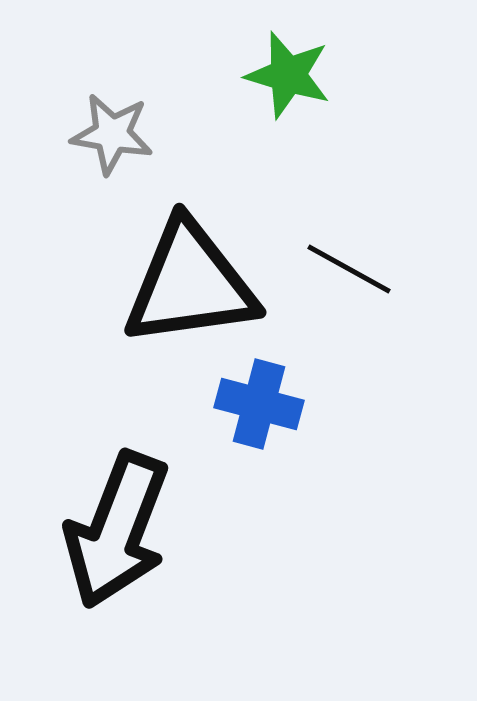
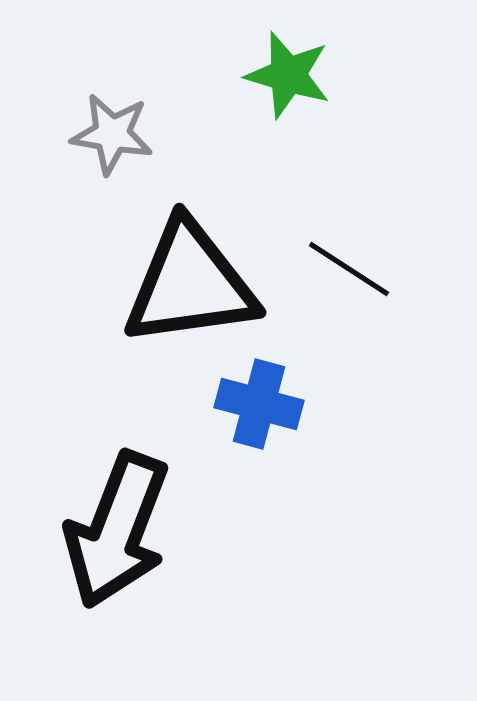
black line: rotated 4 degrees clockwise
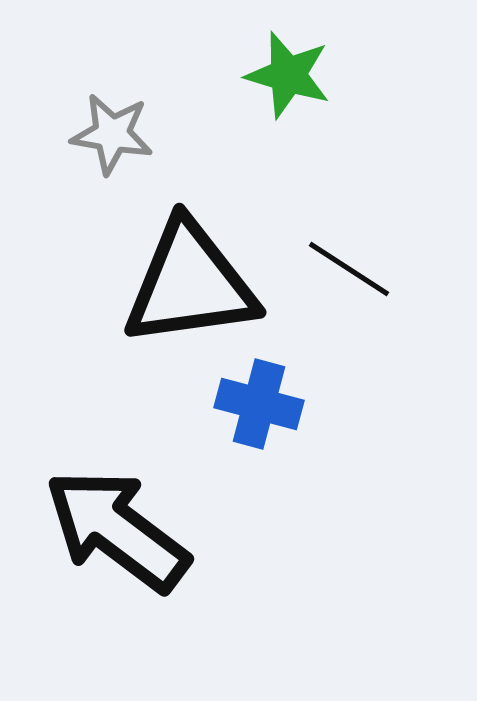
black arrow: rotated 106 degrees clockwise
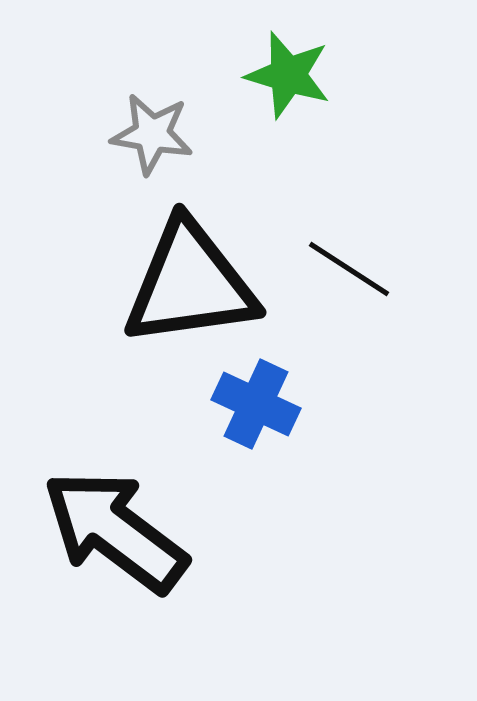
gray star: moved 40 px right
blue cross: moved 3 px left; rotated 10 degrees clockwise
black arrow: moved 2 px left, 1 px down
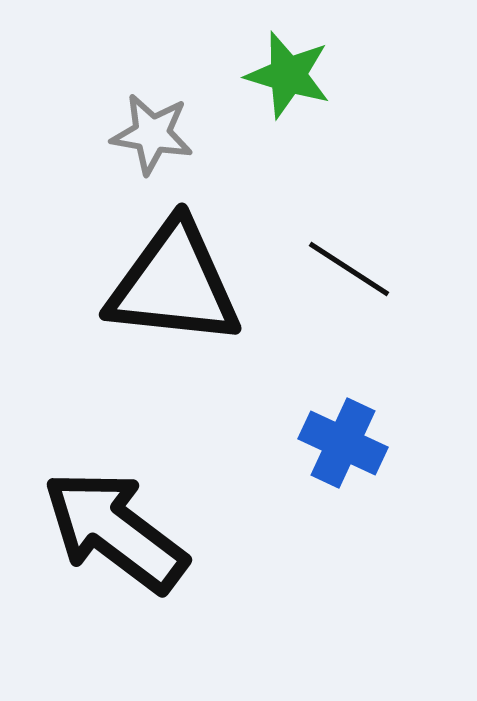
black triangle: moved 16 px left; rotated 14 degrees clockwise
blue cross: moved 87 px right, 39 px down
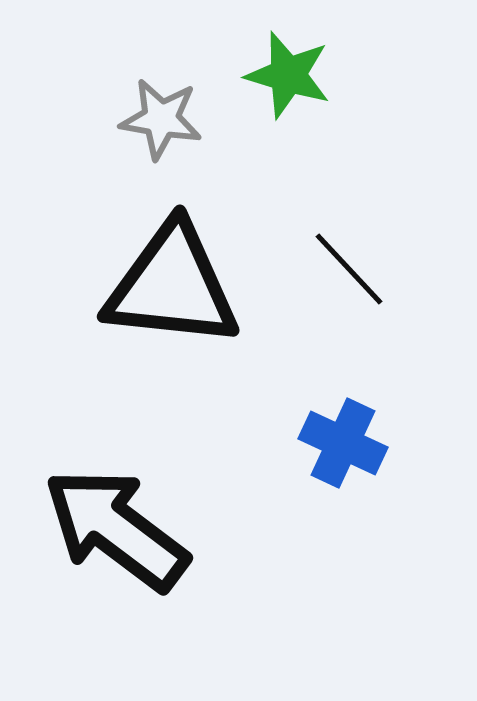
gray star: moved 9 px right, 15 px up
black line: rotated 14 degrees clockwise
black triangle: moved 2 px left, 2 px down
black arrow: moved 1 px right, 2 px up
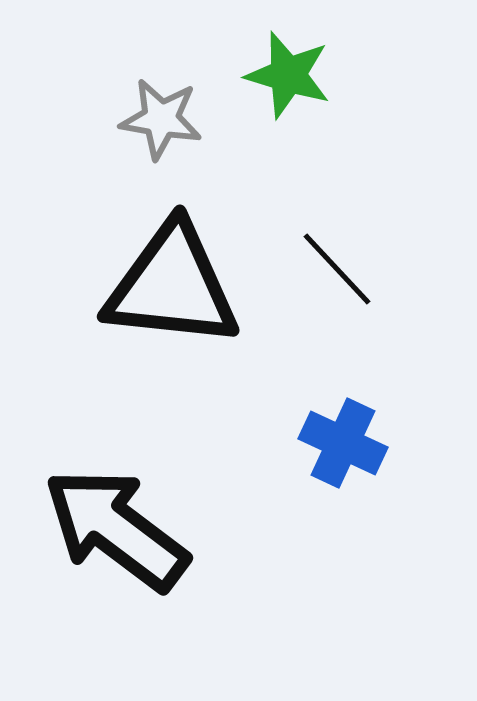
black line: moved 12 px left
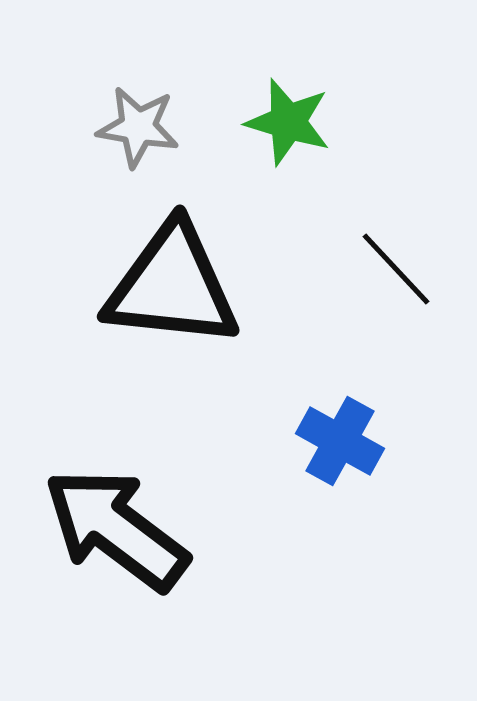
green star: moved 47 px down
gray star: moved 23 px left, 8 px down
black line: moved 59 px right
blue cross: moved 3 px left, 2 px up; rotated 4 degrees clockwise
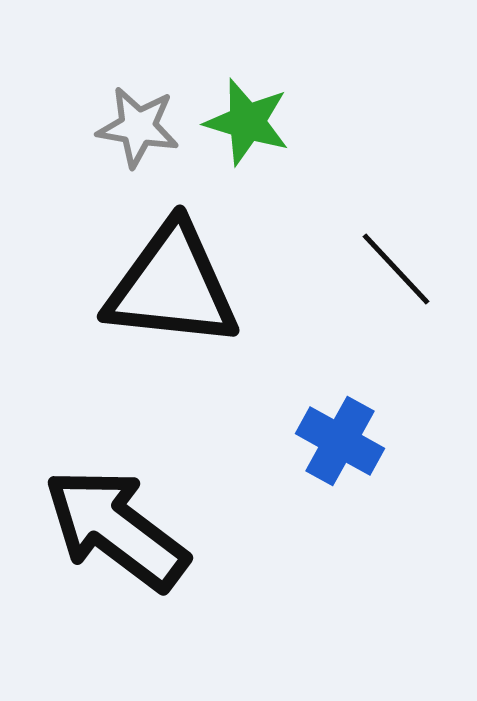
green star: moved 41 px left
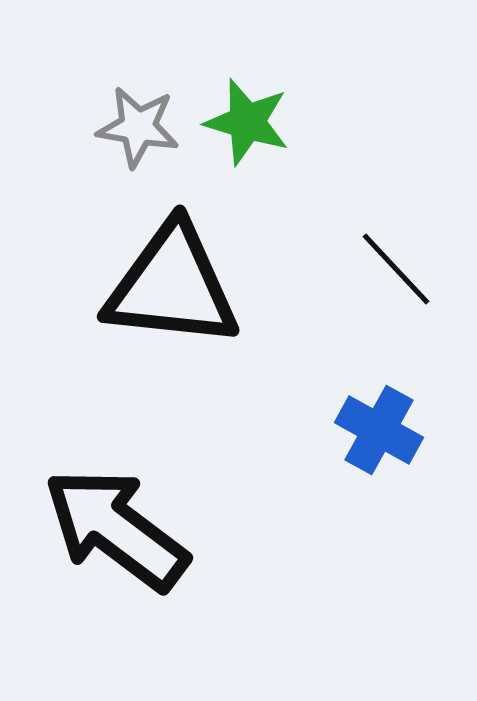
blue cross: moved 39 px right, 11 px up
